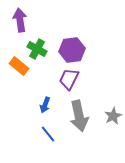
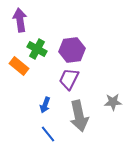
gray star: moved 14 px up; rotated 24 degrees clockwise
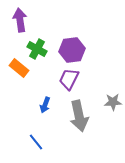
orange rectangle: moved 2 px down
blue line: moved 12 px left, 8 px down
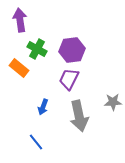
blue arrow: moved 2 px left, 2 px down
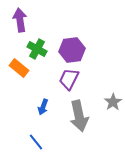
gray star: rotated 30 degrees counterclockwise
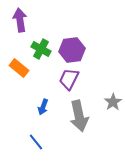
green cross: moved 4 px right
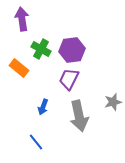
purple arrow: moved 2 px right, 1 px up
gray star: rotated 18 degrees clockwise
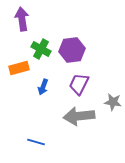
orange rectangle: rotated 54 degrees counterclockwise
purple trapezoid: moved 10 px right, 5 px down
gray star: rotated 24 degrees clockwise
blue arrow: moved 20 px up
gray arrow: rotated 96 degrees clockwise
blue line: rotated 36 degrees counterclockwise
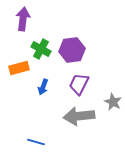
purple arrow: moved 1 px right; rotated 15 degrees clockwise
gray star: rotated 18 degrees clockwise
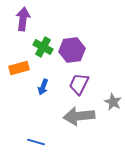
green cross: moved 2 px right, 2 px up
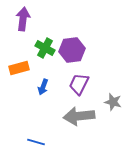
green cross: moved 2 px right, 1 px down
gray star: rotated 12 degrees counterclockwise
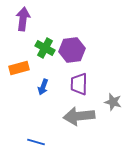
purple trapezoid: rotated 25 degrees counterclockwise
